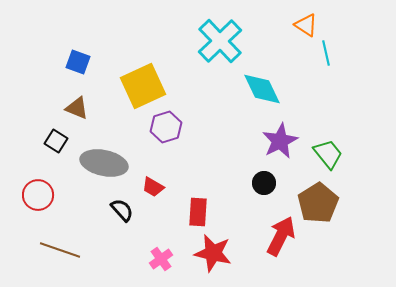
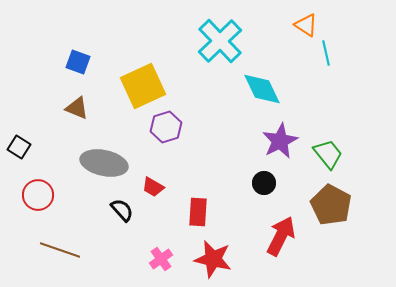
black square: moved 37 px left, 6 px down
brown pentagon: moved 13 px right, 2 px down; rotated 12 degrees counterclockwise
red star: moved 6 px down
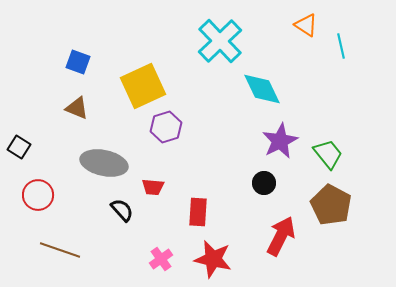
cyan line: moved 15 px right, 7 px up
red trapezoid: rotated 25 degrees counterclockwise
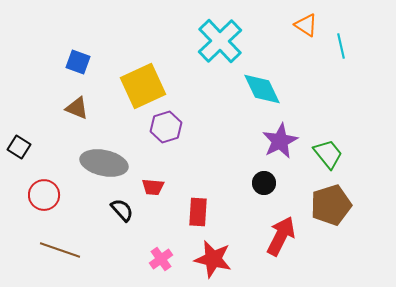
red circle: moved 6 px right
brown pentagon: rotated 27 degrees clockwise
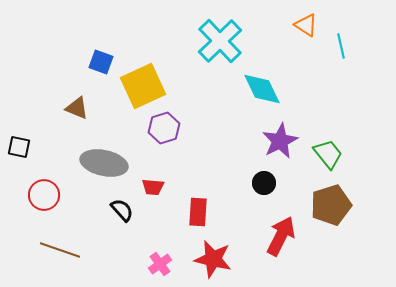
blue square: moved 23 px right
purple hexagon: moved 2 px left, 1 px down
black square: rotated 20 degrees counterclockwise
pink cross: moved 1 px left, 5 px down
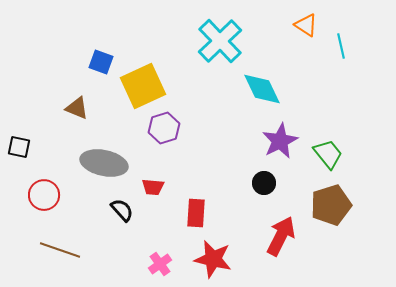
red rectangle: moved 2 px left, 1 px down
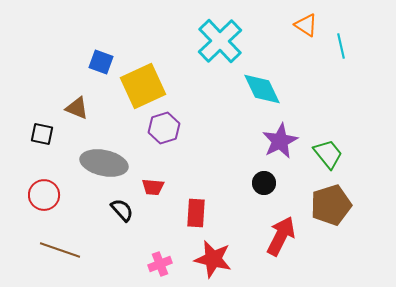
black square: moved 23 px right, 13 px up
pink cross: rotated 15 degrees clockwise
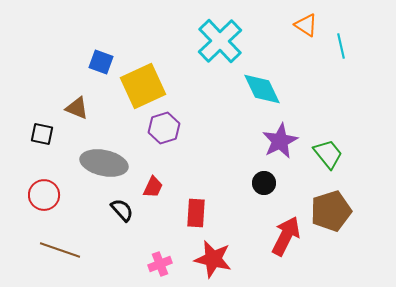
red trapezoid: rotated 70 degrees counterclockwise
brown pentagon: moved 6 px down
red arrow: moved 5 px right
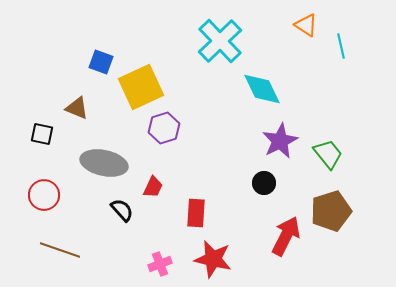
yellow square: moved 2 px left, 1 px down
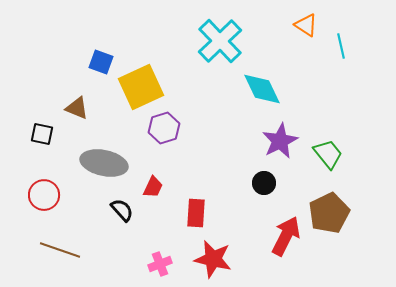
brown pentagon: moved 2 px left, 2 px down; rotated 9 degrees counterclockwise
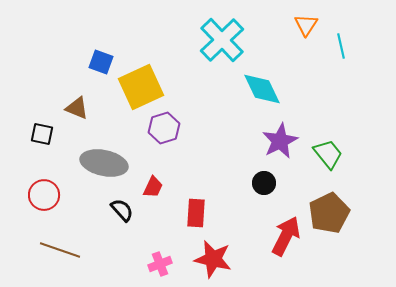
orange triangle: rotated 30 degrees clockwise
cyan cross: moved 2 px right, 1 px up
